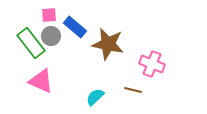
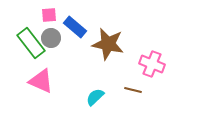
gray circle: moved 2 px down
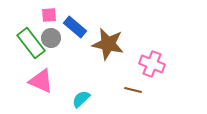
cyan semicircle: moved 14 px left, 2 px down
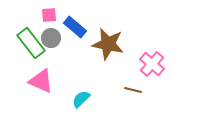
pink cross: rotated 20 degrees clockwise
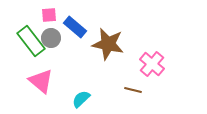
green rectangle: moved 2 px up
pink triangle: rotated 16 degrees clockwise
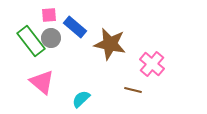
brown star: moved 2 px right
pink triangle: moved 1 px right, 1 px down
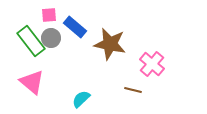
pink triangle: moved 10 px left
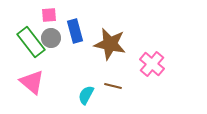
blue rectangle: moved 4 px down; rotated 35 degrees clockwise
green rectangle: moved 1 px down
brown line: moved 20 px left, 4 px up
cyan semicircle: moved 5 px right, 4 px up; rotated 18 degrees counterclockwise
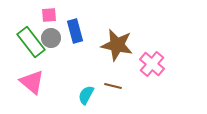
brown star: moved 7 px right, 1 px down
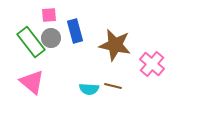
brown star: moved 2 px left
cyan semicircle: moved 3 px right, 6 px up; rotated 114 degrees counterclockwise
